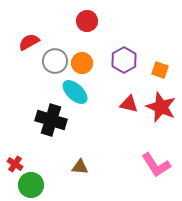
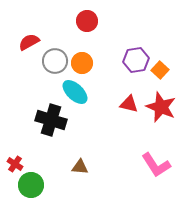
purple hexagon: moved 12 px right; rotated 20 degrees clockwise
orange square: rotated 24 degrees clockwise
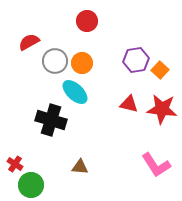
red star: moved 1 px right, 2 px down; rotated 16 degrees counterclockwise
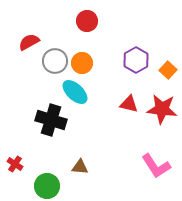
purple hexagon: rotated 20 degrees counterclockwise
orange square: moved 8 px right
pink L-shape: moved 1 px down
green circle: moved 16 px right, 1 px down
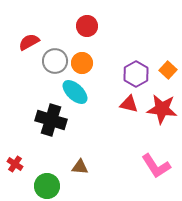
red circle: moved 5 px down
purple hexagon: moved 14 px down
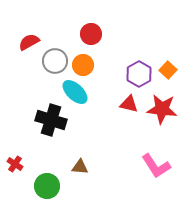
red circle: moved 4 px right, 8 px down
orange circle: moved 1 px right, 2 px down
purple hexagon: moved 3 px right
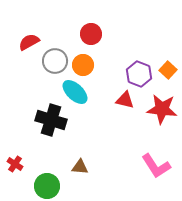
purple hexagon: rotated 10 degrees counterclockwise
red triangle: moved 4 px left, 4 px up
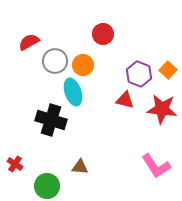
red circle: moved 12 px right
cyan ellipse: moved 2 px left; rotated 28 degrees clockwise
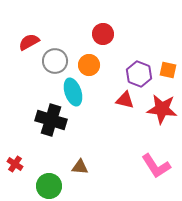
orange circle: moved 6 px right
orange square: rotated 30 degrees counterclockwise
green circle: moved 2 px right
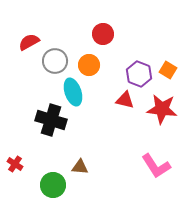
orange square: rotated 18 degrees clockwise
green circle: moved 4 px right, 1 px up
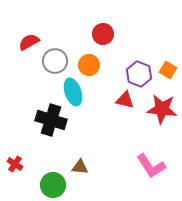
pink L-shape: moved 5 px left
